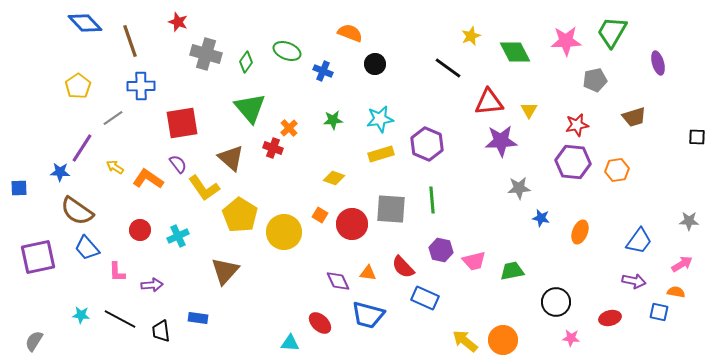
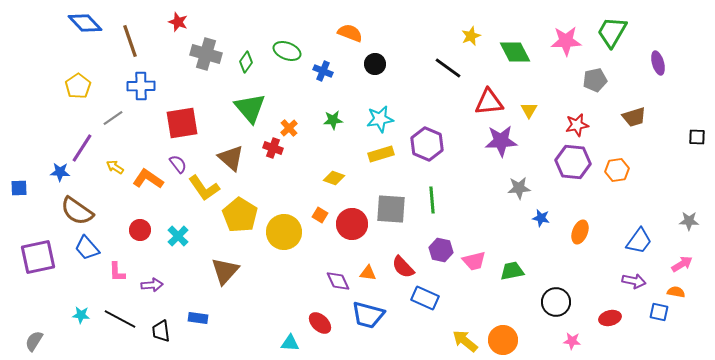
cyan cross at (178, 236): rotated 20 degrees counterclockwise
pink star at (571, 338): moved 1 px right, 3 px down
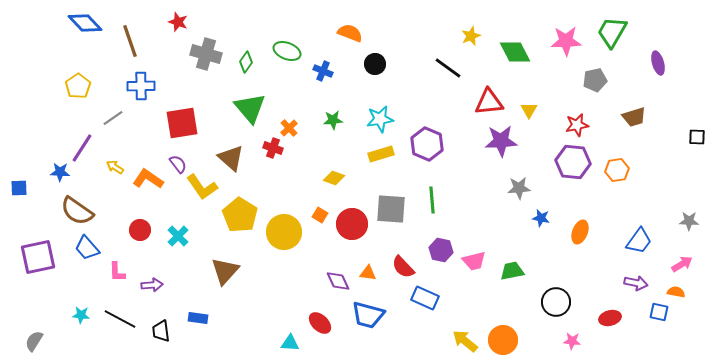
yellow L-shape at (204, 188): moved 2 px left, 1 px up
purple arrow at (634, 281): moved 2 px right, 2 px down
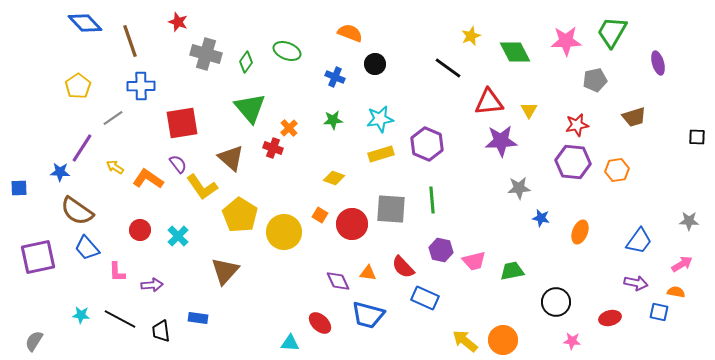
blue cross at (323, 71): moved 12 px right, 6 px down
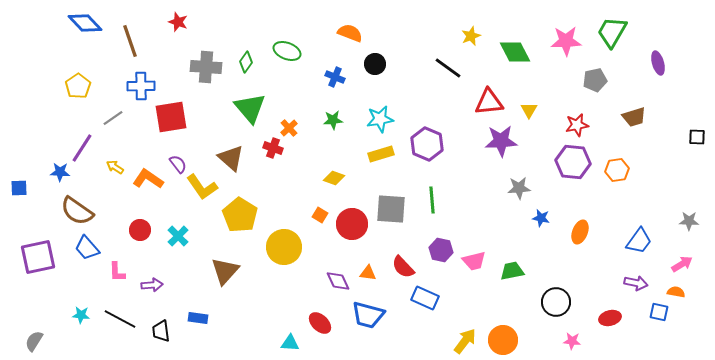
gray cross at (206, 54): moved 13 px down; rotated 12 degrees counterclockwise
red square at (182, 123): moved 11 px left, 6 px up
yellow circle at (284, 232): moved 15 px down
yellow arrow at (465, 341): rotated 88 degrees clockwise
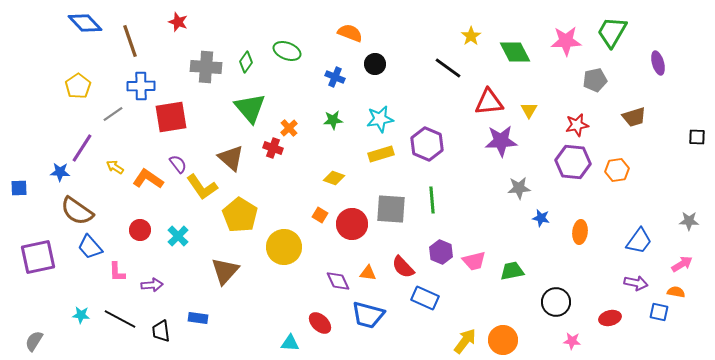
yellow star at (471, 36): rotated 12 degrees counterclockwise
gray line at (113, 118): moved 4 px up
orange ellipse at (580, 232): rotated 15 degrees counterclockwise
blue trapezoid at (87, 248): moved 3 px right, 1 px up
purple hexagon at (441, 250): moved 2 px down; rotated 10 degrees clockwise
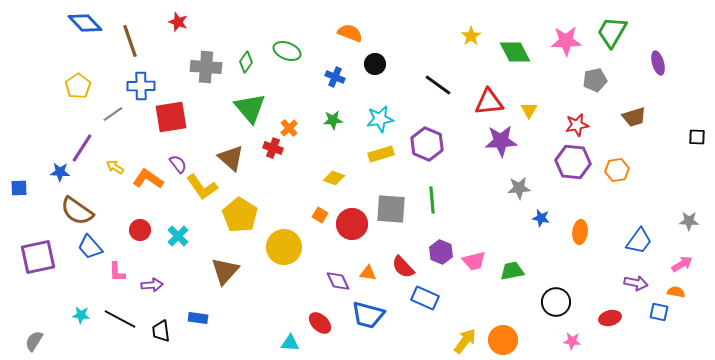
black line at (448, 68): moved 10 px left, 17 px down
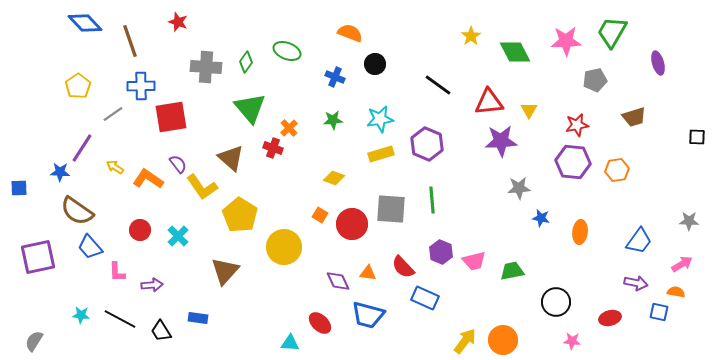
black trapezoid at (161, 331): rotated 25 degrees counterclockwise
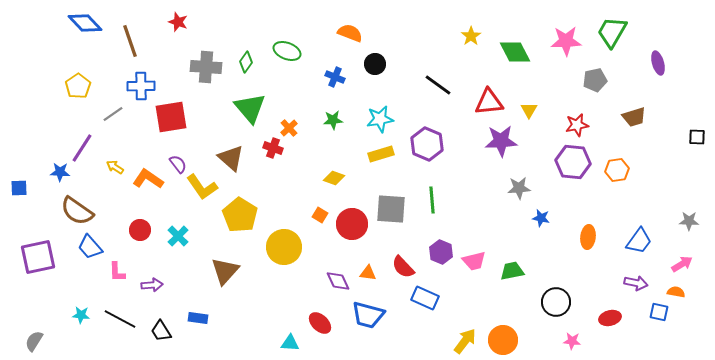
orange ellipse at (580, 232): moved 8 px right, 5 px down
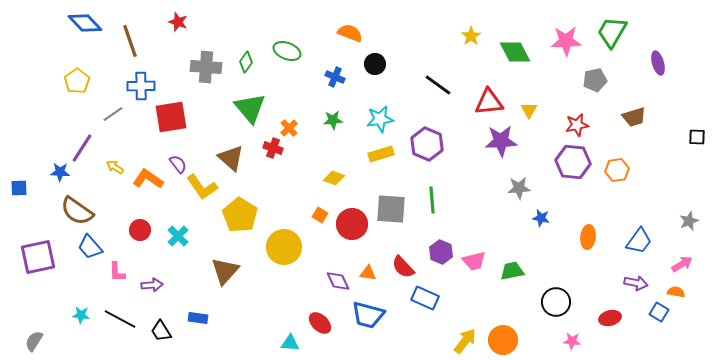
yellow pentagon at (78, 86): moved 1 px left, 5 px up
gray star at (689, 221): rotated 24 degrees counterclockwise
blue square at (659, 312): rotated 18 degrees clockwise
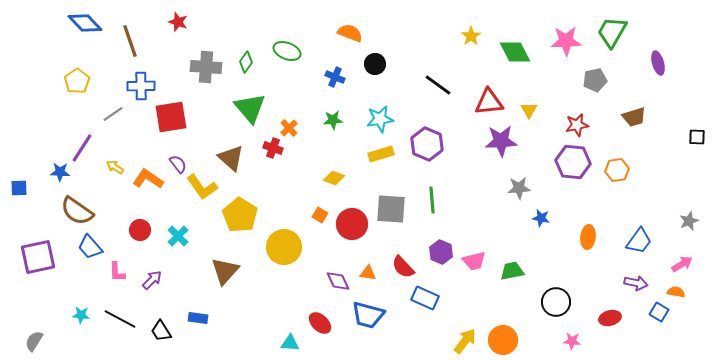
purple arrow at (152, 285): moved 5 px up; rotated 40 degrees counterclockwise
